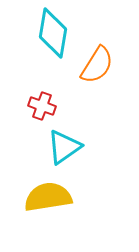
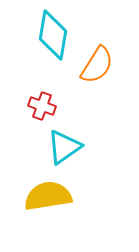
cyan diamond: moved 2 px down
yellow semicircle: moved 1 px up
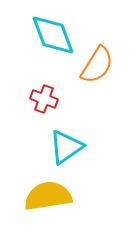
cyan diamond: rotated 30 degrees counterclockwise
red cross: moved 2 px right, 7 px up
cyan triangle: moved 2 px right
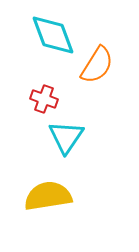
cyan triangle: moved 10 px up; rotated 21 degrees counterclockwise
